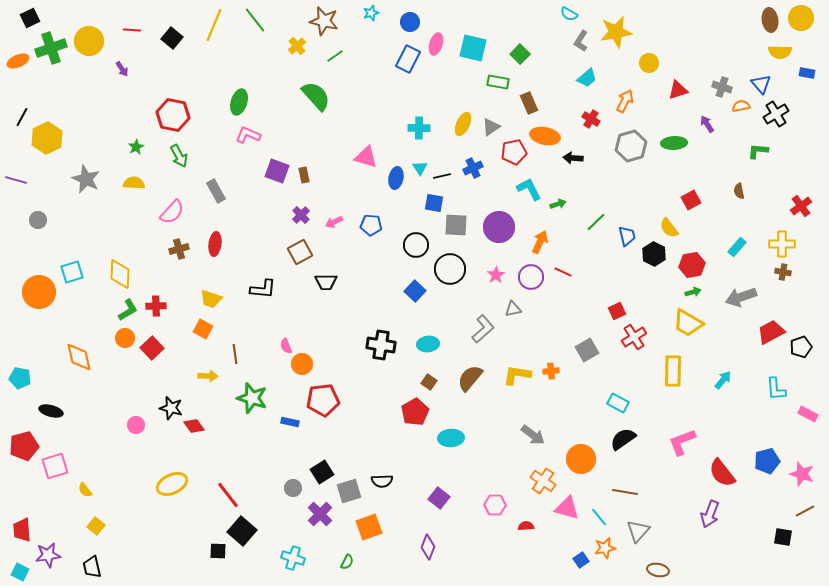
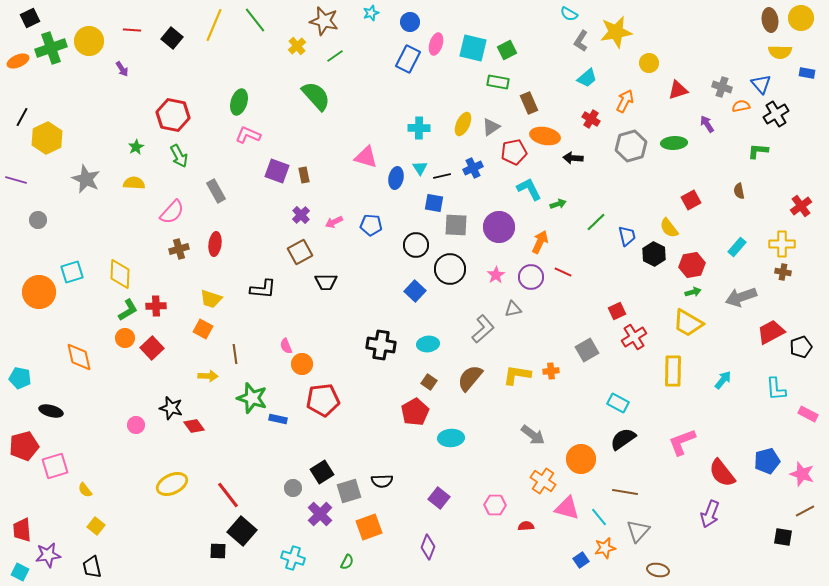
green square at (520, 54): moved 13 px left, 4 px up; rotated 18 degrees clockwise
blue rectangle at (290, 422): moved 12 px left, 3 px up
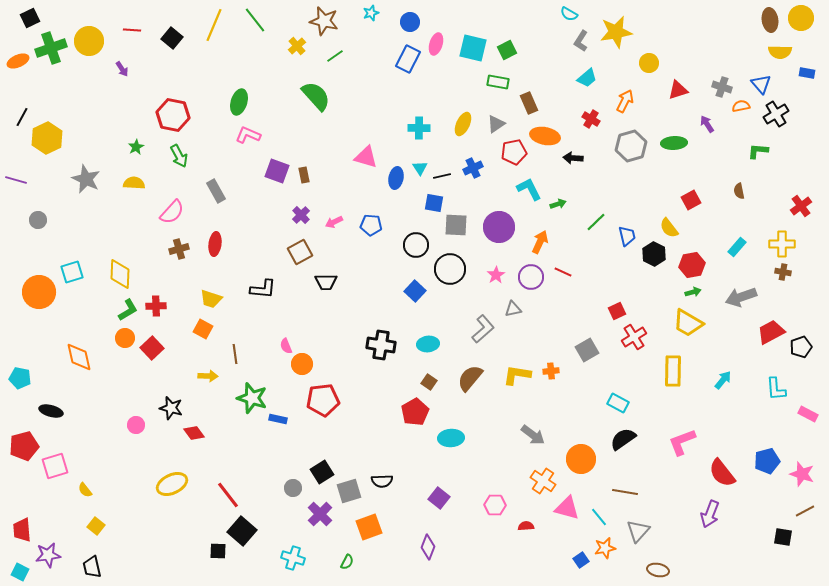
gray triangle at (491, 127): moved 5 px right, 3 px up
red diamond at (194, 426): moved 7 px down
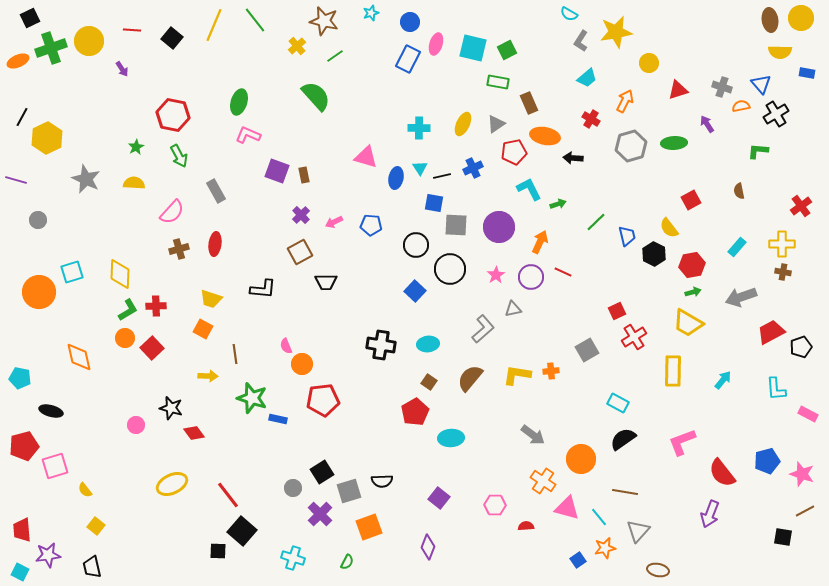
blue square at (581, 560): moved 3 px left
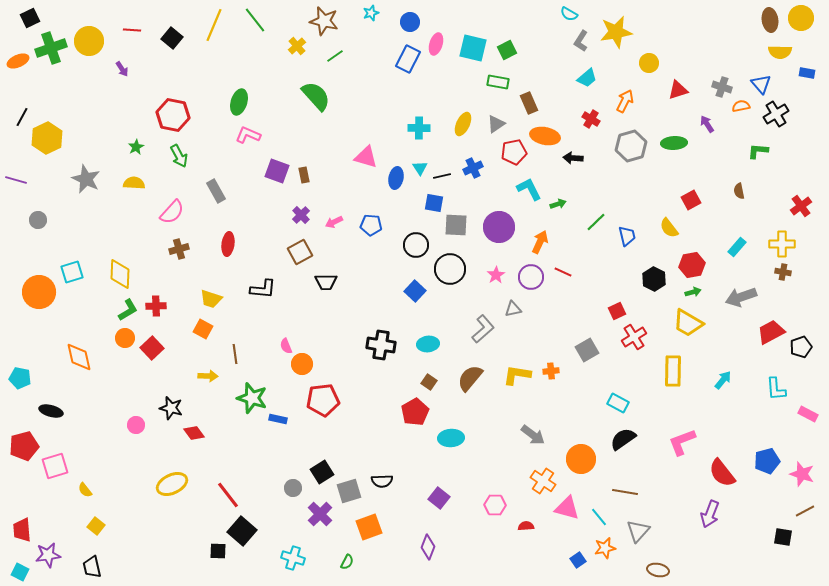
red ellipse at (215, 244): moved 13 px right
black hexagon at (654, 254): moved 25 px down
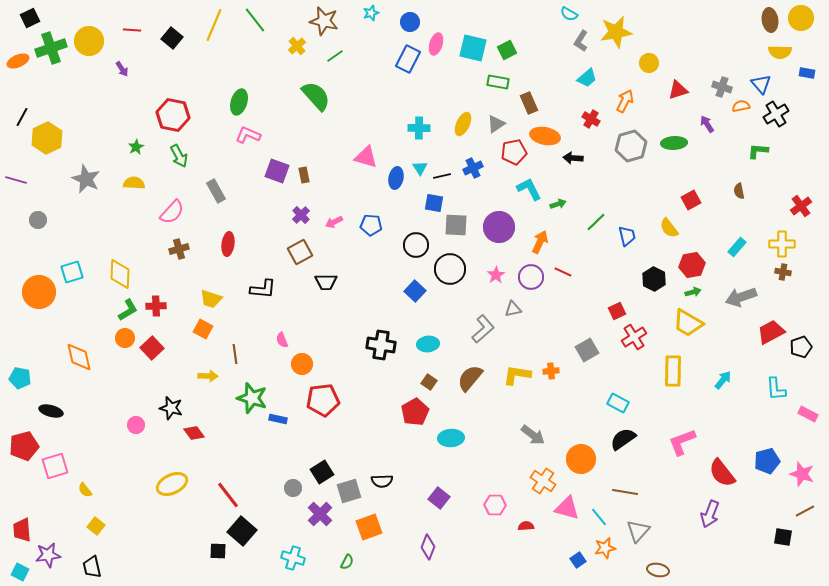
pink semicircle at (286, 346): moved 4 px left, 6 px up
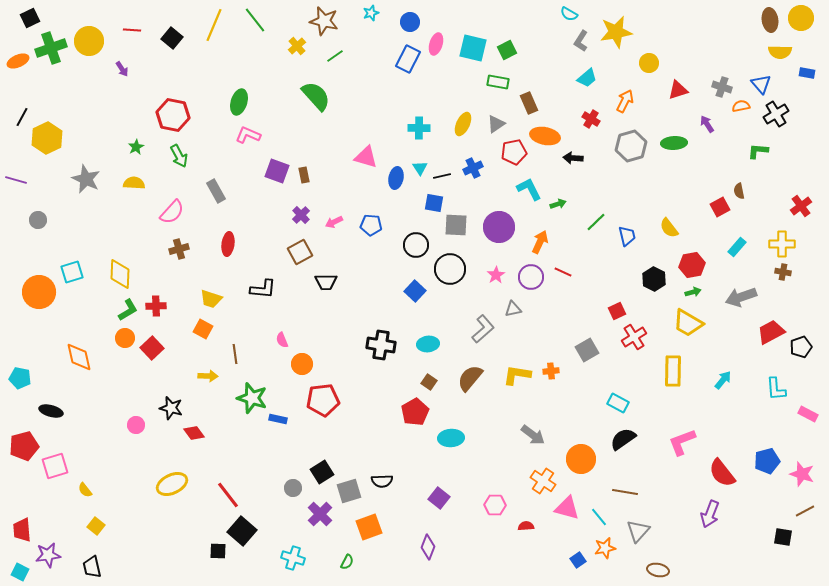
red square at (691, 200): moved 29 px right, 7 px down
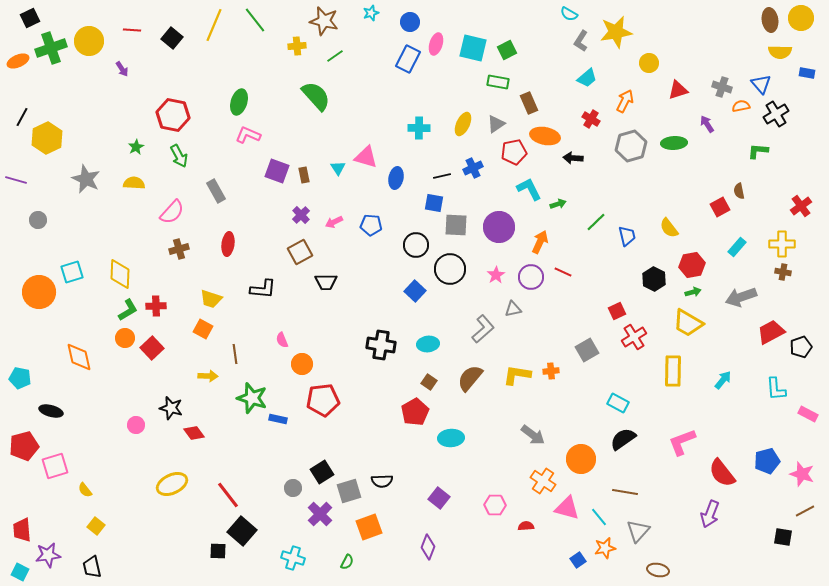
yellow cross at (297, 46): rotated 36 degrees clockwise
cyan triangle at (420, 168): moved 82 px left
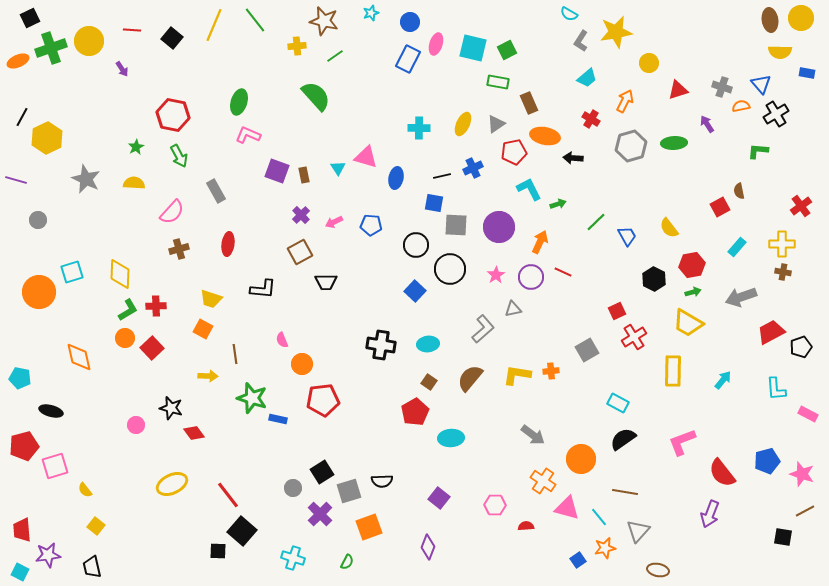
blue trapezoid at (627, 236): rotated 15 degrees counterclockwise
